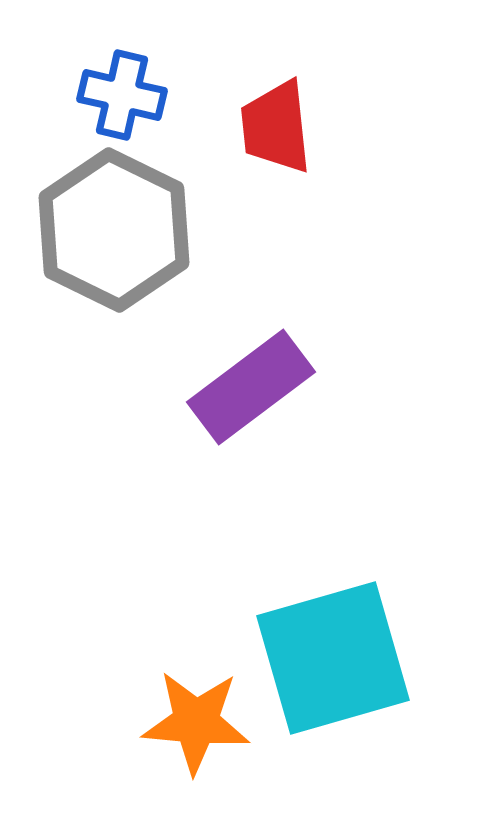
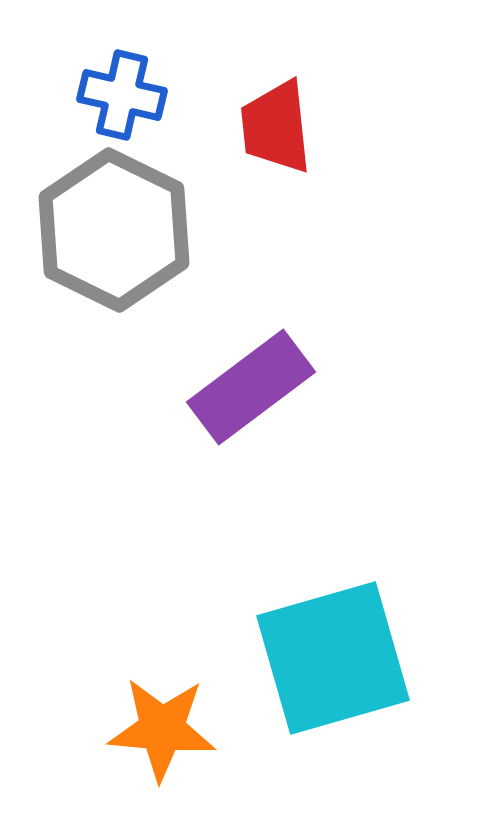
orange star: moved 34 px left, 7 px down
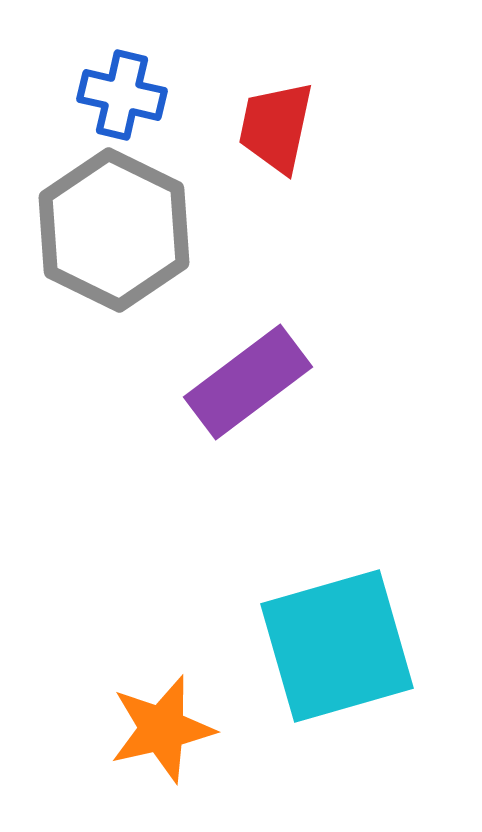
red trapezoid: rotated 18 degrees clockwise
purple rectangle: moved 3 px left, 5 px up
cyan square: moved 4 px right, 12 px up
orange star: rotated 18 degrees counterclockwise
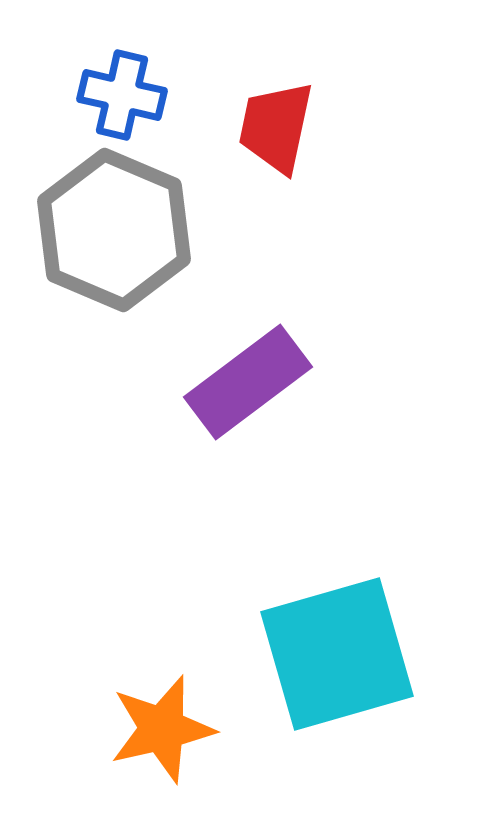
gray hexagon: rotated 3 degrees counterclockwise
cyan square: moved 8 px down
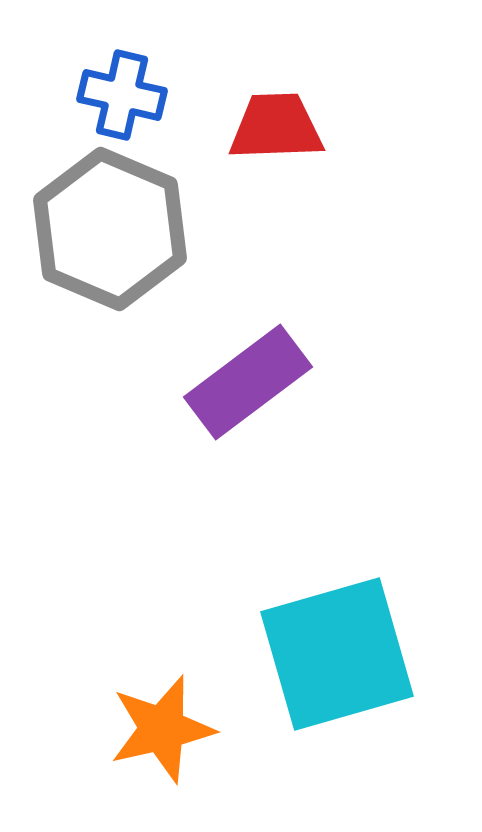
red trapezoid: rotated 76 degrees clockwise
gray hexagon: moved 4 px left, 1 px up
